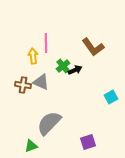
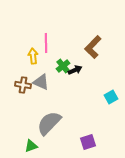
brown L-shape: rotated 80 degrees clockwise
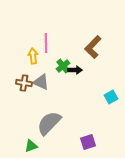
black arrow: rotated 24 degrees clockwise
brown cross: moved 1 px right, 2 px up
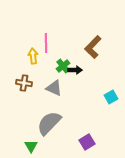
gray triangle: moved 13 px right, 6 px down
purple square: moved 1 px left; rotated 14 degrees counterclockwise
green triangle: rotated 40 degrees counterclockwise
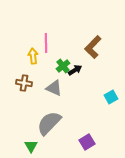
black arrow: rotated 32 degrees counterclockwise
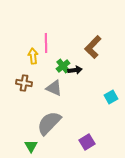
black arrow: rotated 24 degrees clockwise
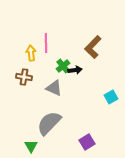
yellow arrow: moved 2 px left, 3 px up
brown cross: moved 6 px up
